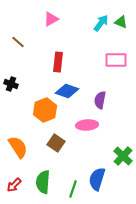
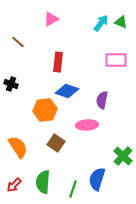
purple semicircle: moved 2 px right
orange hexagon: rotated 15 degrees clockwise
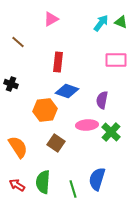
green cross: moved 12 px left, 24 px up
red arrow: moved 3 px right; rotated 77 degrees clockwise
green line: rotated 36 degrees counterclockwise
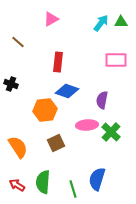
green triangle: rotated 24 degrees counterclockwise
brown square: rotated 30 degrees clockwise
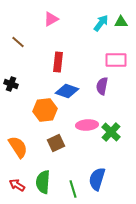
purple semicircle: moved 14 px up
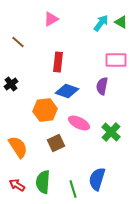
green triangle: rotated 32 degrees clockwise
black cross: rotated 32 degrees clockwise
pink ellipse: moved 8 px left, 2 px up; rotated 30 degrees clockwise
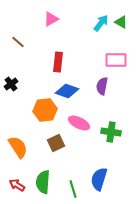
green cross: rotated 36 degrees counterclockwise
blue semicircle: moved 2 px right
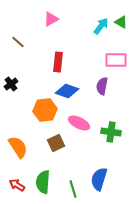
cyan arrow: moved 3 px down
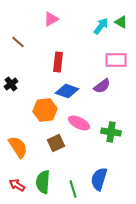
purple semicircle: rotated 138 degrees counterclockwise
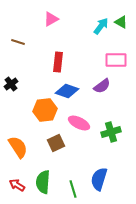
brown line: rotated 24 degrees counterclockwise
green cross: rotated 24 degrees counterclockwise
